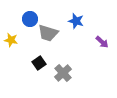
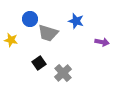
purple arrow: rotated 32 degrees counterclockwise
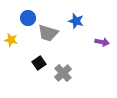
blue circle: moved 2 px left, 1 px up
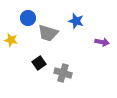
gray cross: rotated 30 degrees counterclockwise
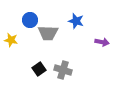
blue circle: moved 2 px right, 2 px down
gray trapezoid: rotated 15 degrees counterclockwise
black square: moved 6 px down
gray cross: moved 3 px up
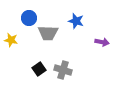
blue circle: moved 1 px left, 2 px up
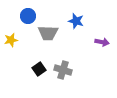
blue circle: moved 1 px left, 2 px up
yellow star: rotated 24 degrees counterclockwise
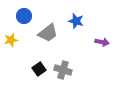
blue circle: moved 4 px left
gray trapezoid: rotated 40 degrees counterclockwise
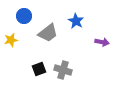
blue star: rotated 14 degrees clockwise
black square: rotated 16 degrees clockwise
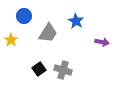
gray trapezoid: rotated 20 degrees counterclockwise
yellow star: rotated 24 degrees counterclockwise
black square: rotated 16 degrees counterclockwise
